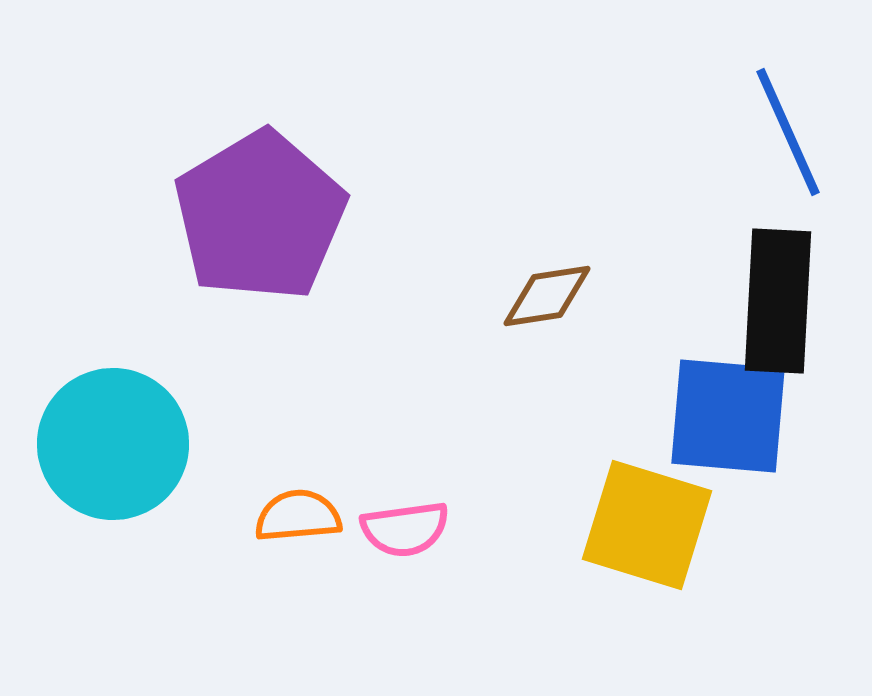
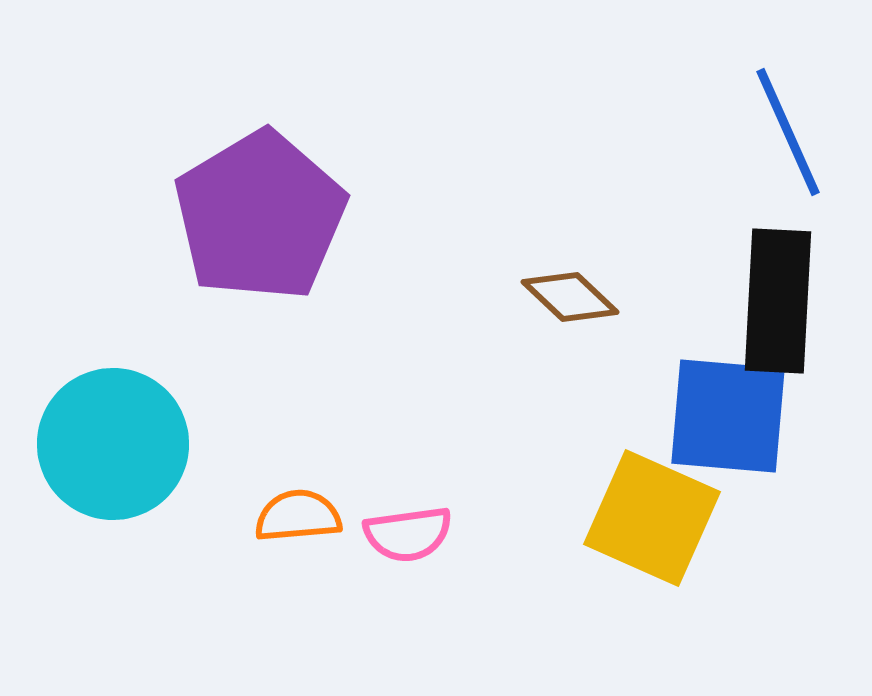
brown diamond: moved 23 px right, 1 px down; rotated 52 degrees clockwise
yellow square: moved 5 px right, 7 px up; rotated 7 degrees clockwise
pink semicircle: moved 3 px right, 5 px down
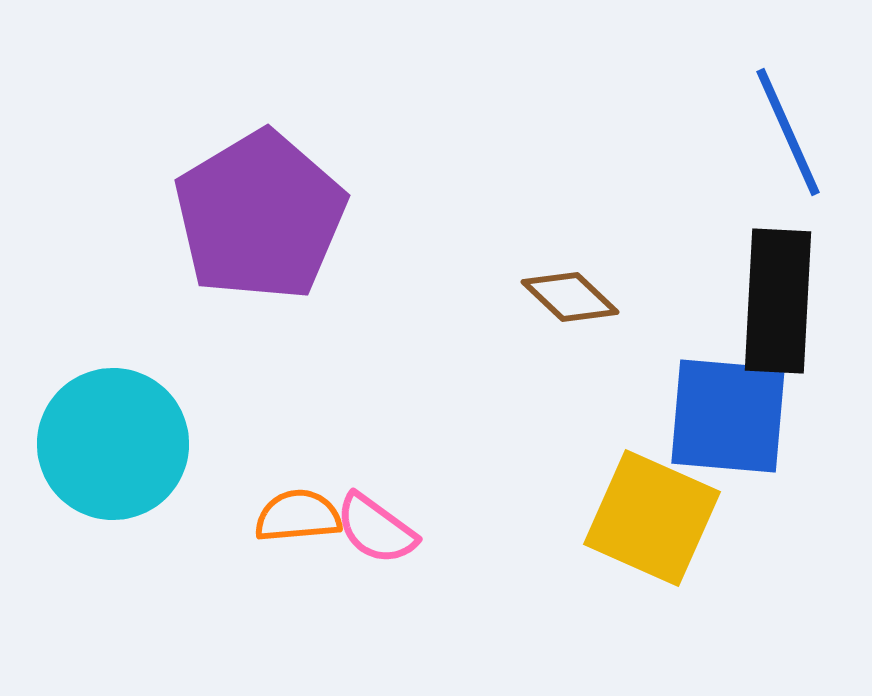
pink semicircle: moved 32 px left, 5 px up; rotated 44 degrees clockwise
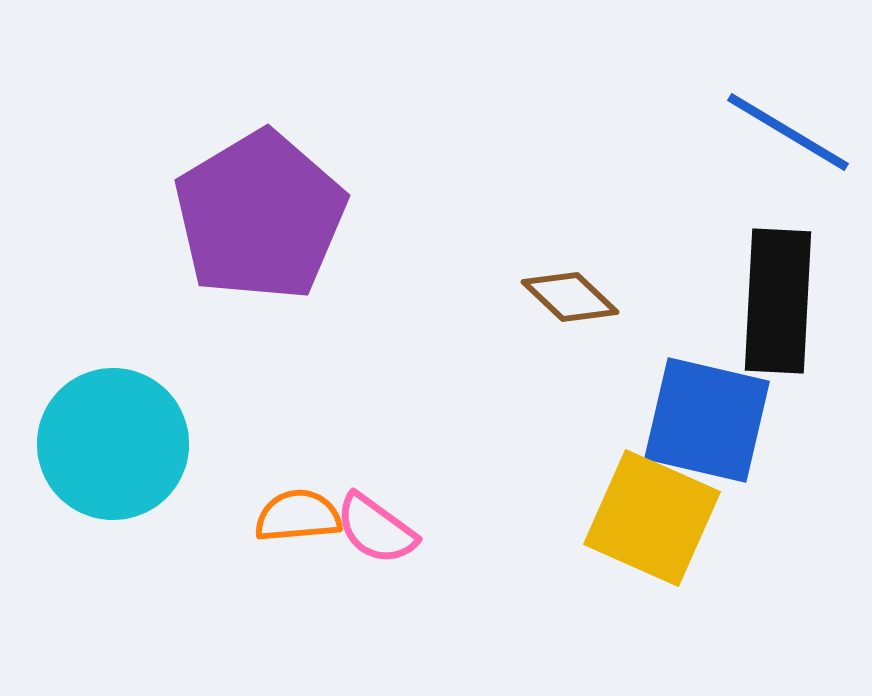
blue line: rotated 35 degrees counterclockwise
blue square: moved 21 px left, 4 px down; rotated 8 degrees clockwise
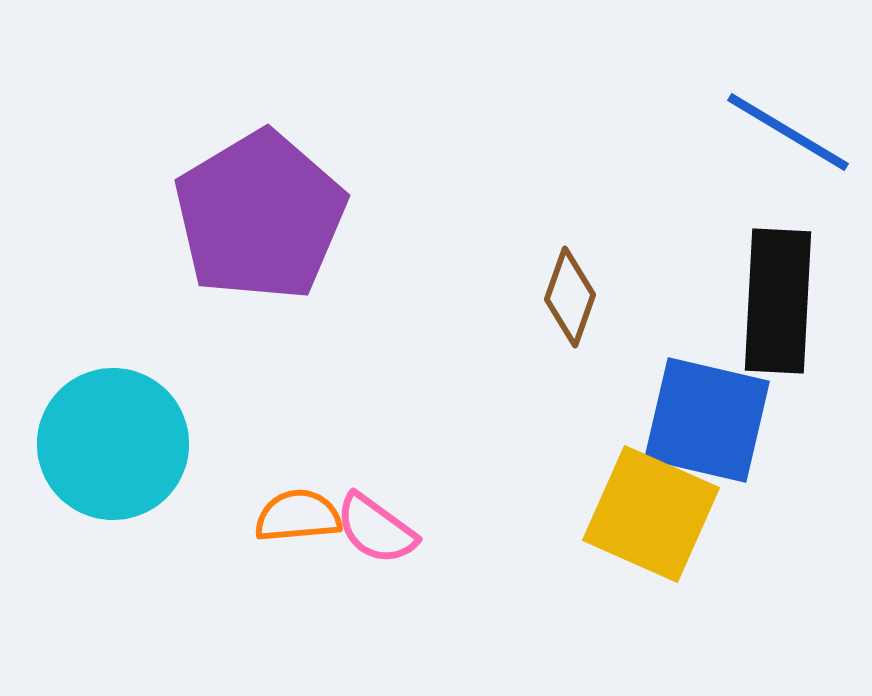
brown diamond: rotated 66 degrees clockwise
yellow square: moved 1 px left, 4 px up
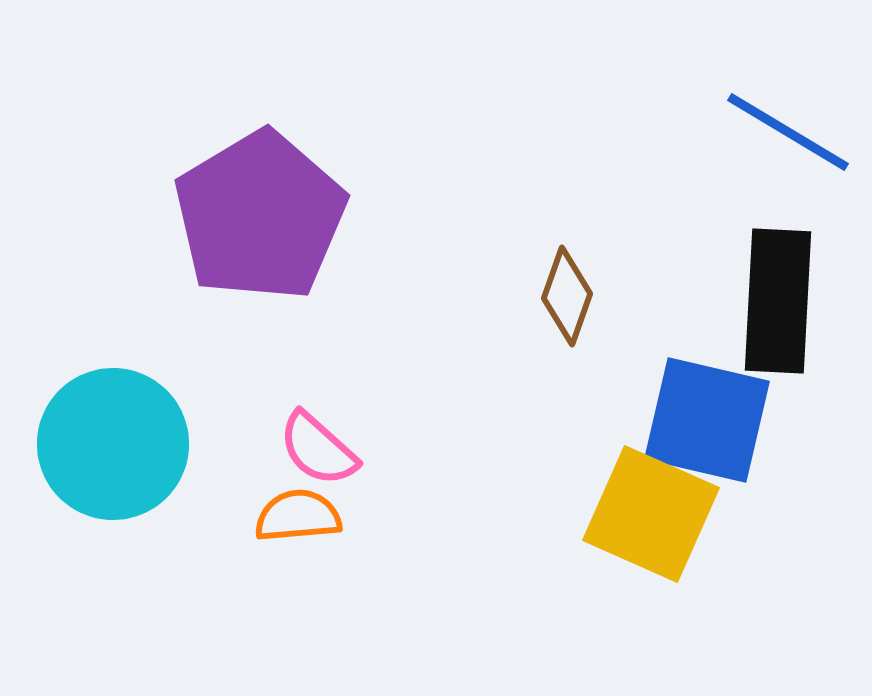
brown diamond: moved 3 px left, 1 px up
pink semicircle: moved 58 px left, 80 px up; rotated 6 degrees clockwise
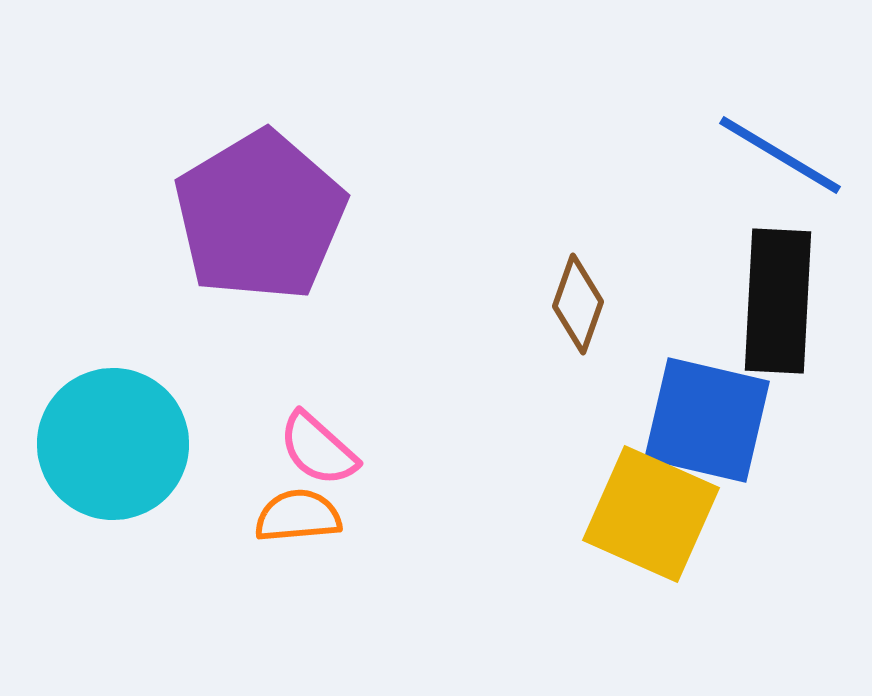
blue line: moved 8 px left, 23 px down
brown diamond: moved 11 px right, 8 px down
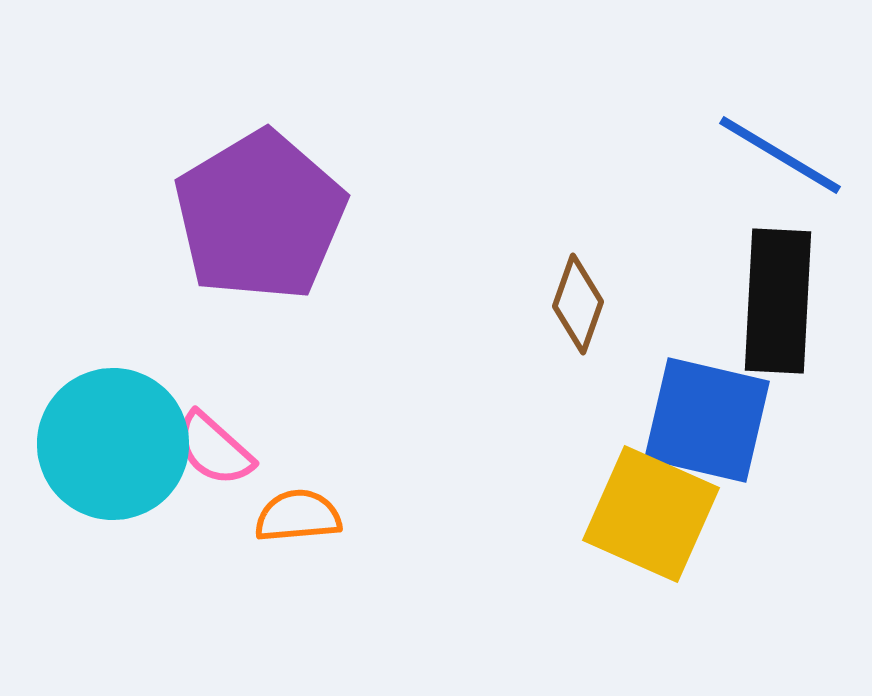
pink semicircle: moved 104 px left
